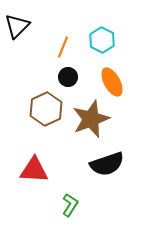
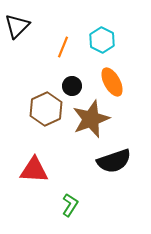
black circle: moved 4 px right, 9 px down
black semicircle: moved 7 px right, 3 px up
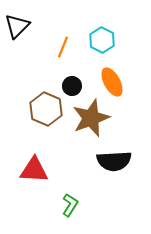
brown hexagon: rotated 12 degrees counterclockwise
brown star: moved 1 px up
black semicircle: rotated 16 degrees clockwise
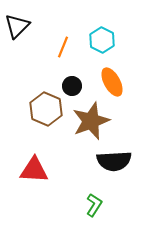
brown star: moved 3 px down
green L-shape: moved 24 px right
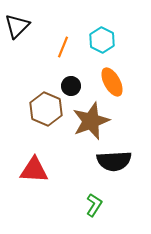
black circle: moved 1 px left
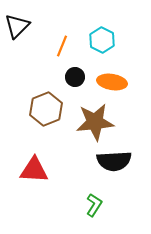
orange line: moved 1 px left, 1 px up
orange ellipse: rotated 52 degrees counterclockwise
black circle: moved 4 px right, 9 px up
brown hexagon: rotated 16 degrees clockwise
brown star: moved 4 px right, 1 px down; rotated 15 degrees clockwise
